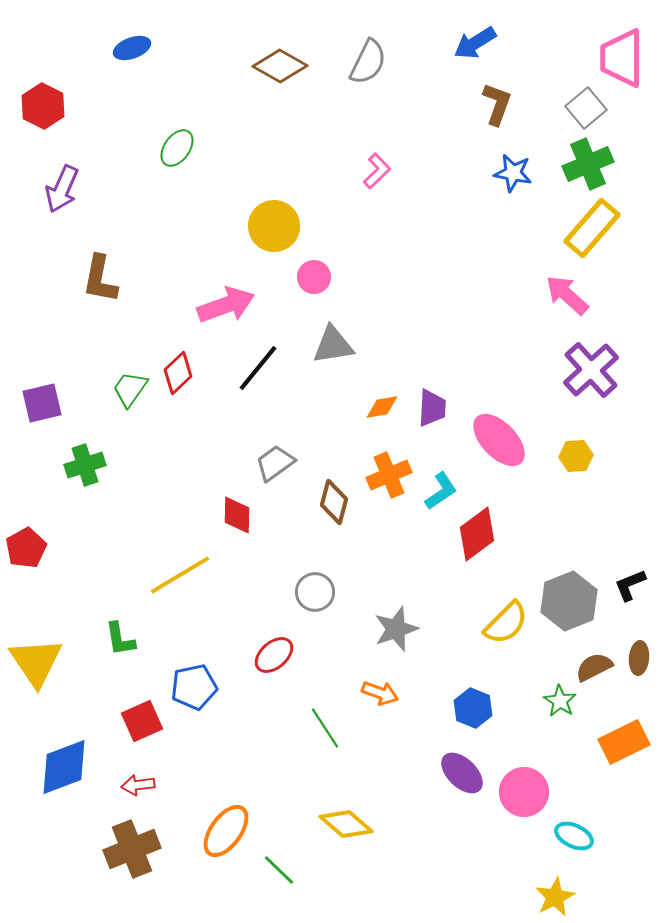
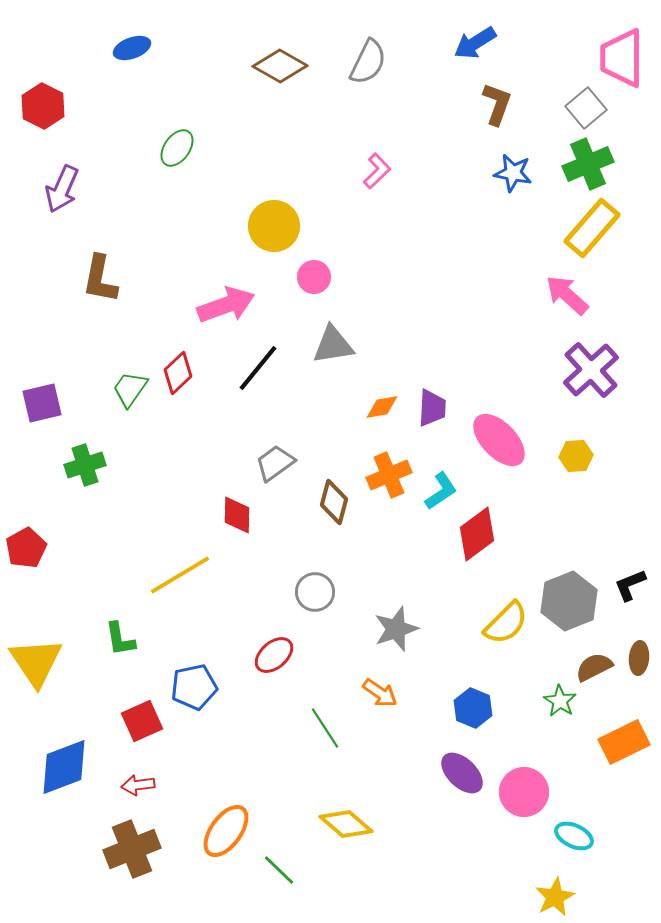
orange arrow at (380, 693): rotated 15 degrees clockwise
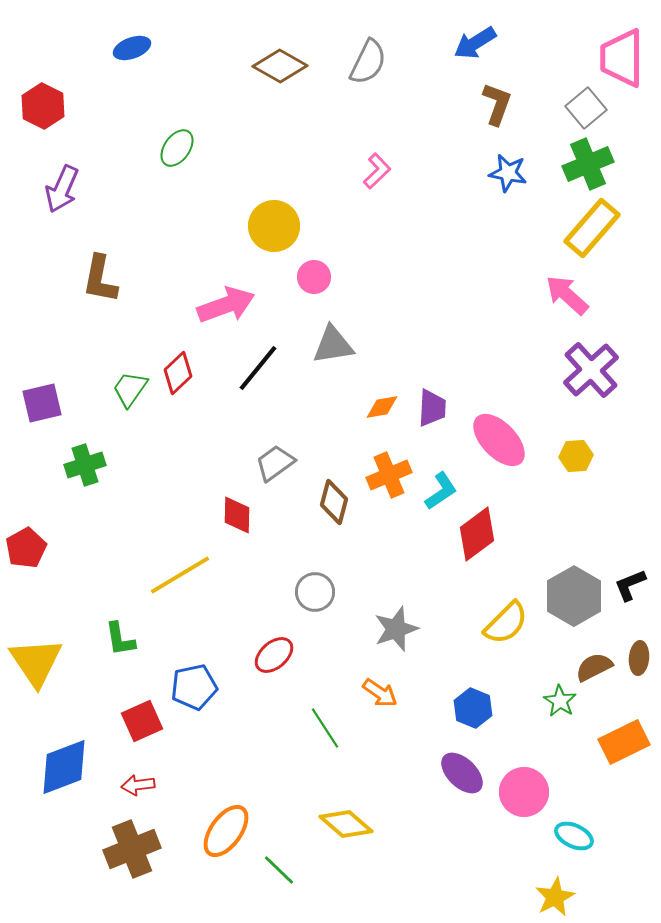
blue star at (513, 173): moved 5 px left
gray hexagon at (569, 601): moved 5 px right, 5 px up; rotated 8 degrees counterclockwise
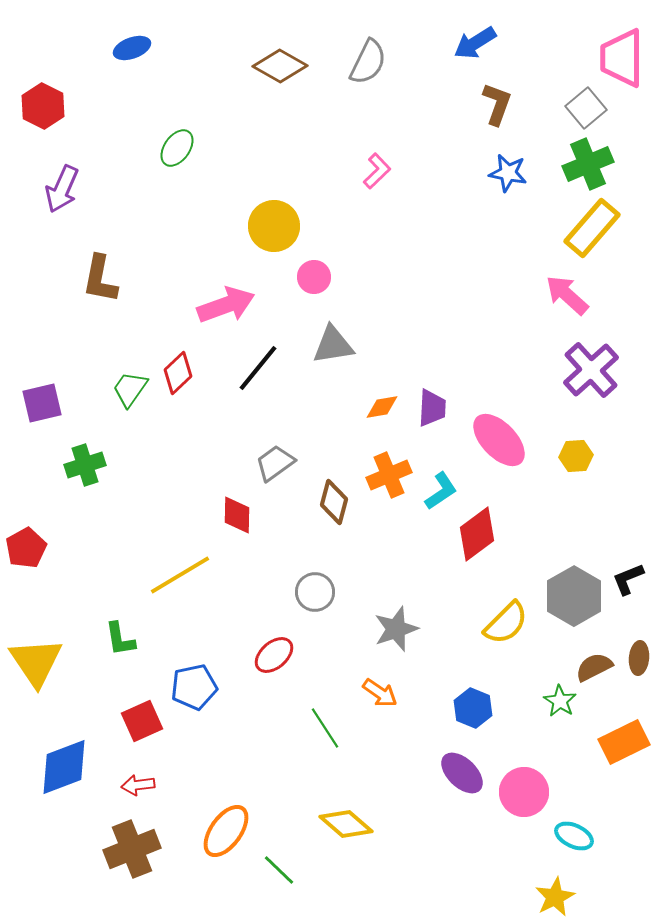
black L-shape at (630, 585): moved 2 px left, 6 px up
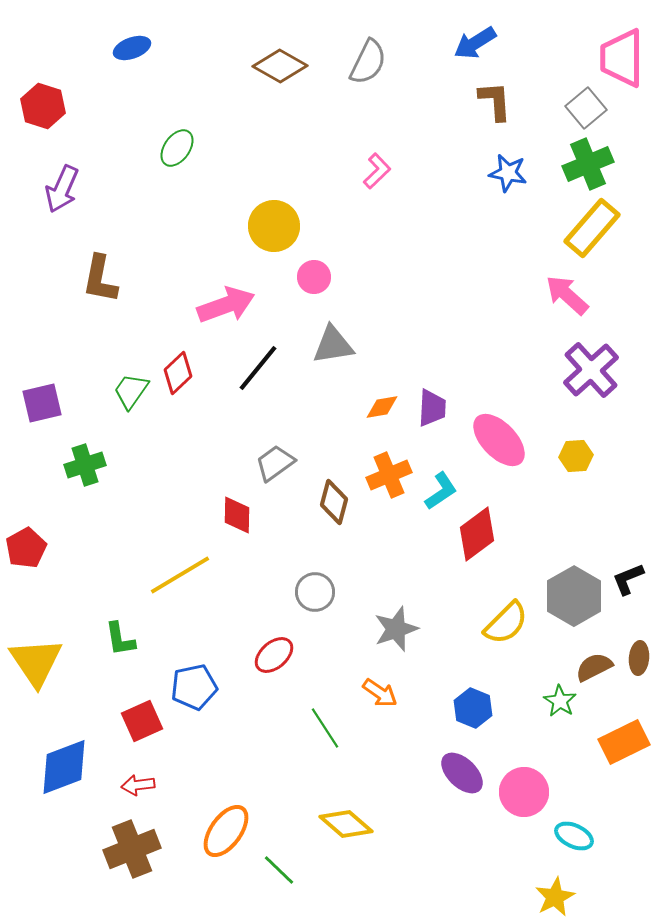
brown L-shape at (497, 104): moved 2 px left, 3 px up; rotated 24 degrees counterclockwise
red hexagon at (43, 106): rotated 9 degrees counterclockwise
green trapezoid at (130, 389): moved 1 px right, 2 px down
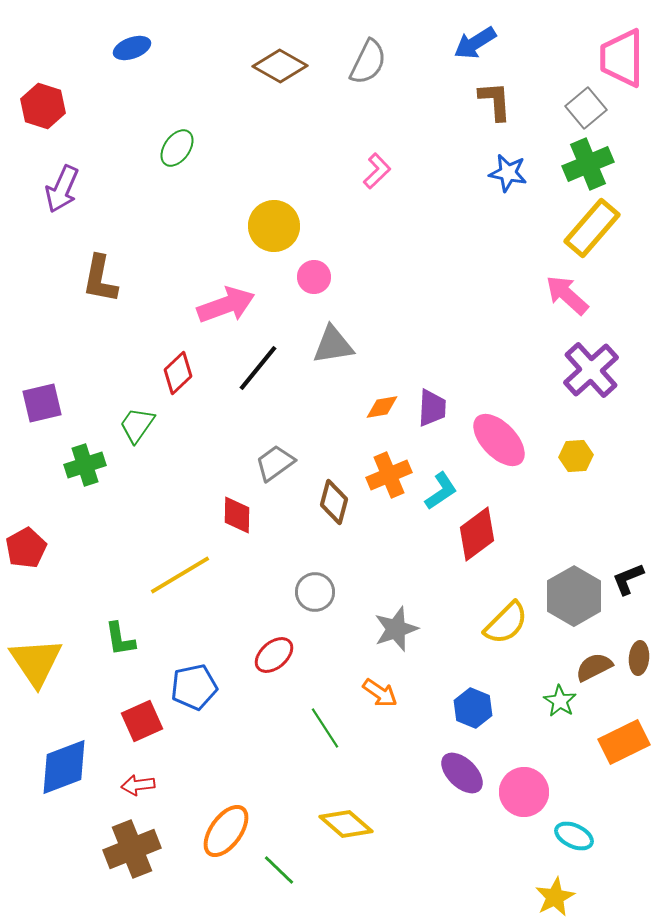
green trapezoid at (131, 391): moved 6 px right, 34 px down
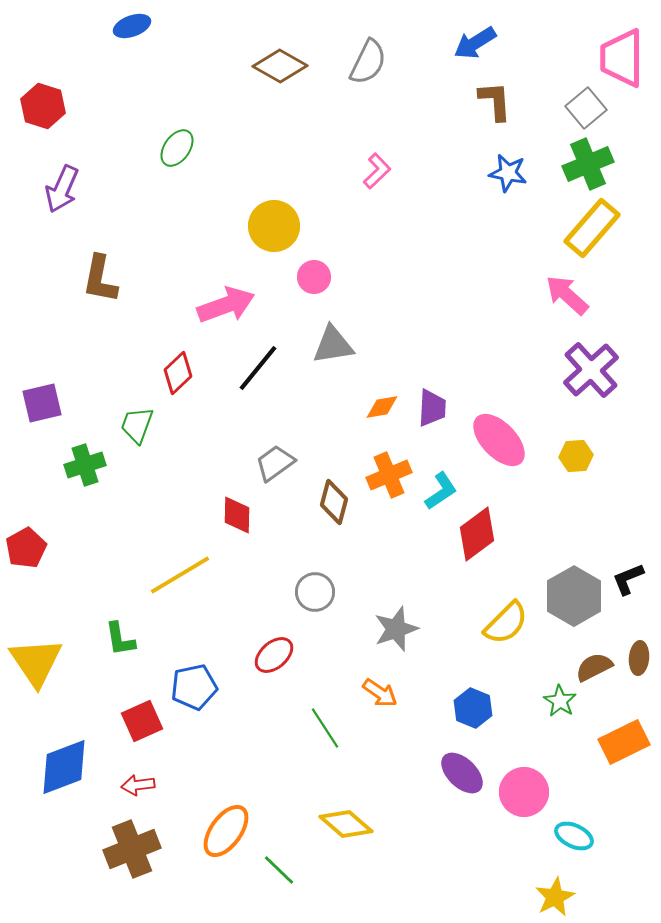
blue ellipse at (132, 48): moved 22 px up
green trapezoid at (137, 425): rotated 15 degrees counterclockwise
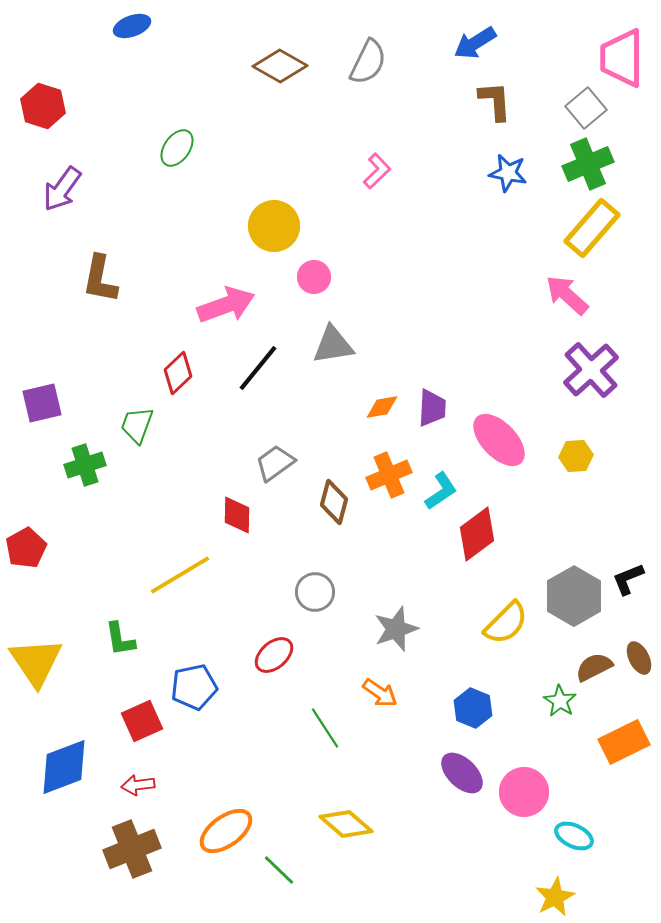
purple arrow at (62, 189): rotated 12 degrees clockwise
brown ellipse at (639, 658): rotated 32 degrees counterclockwise
orange ellipse at (226, 831): rotated 18 degrees clockwise
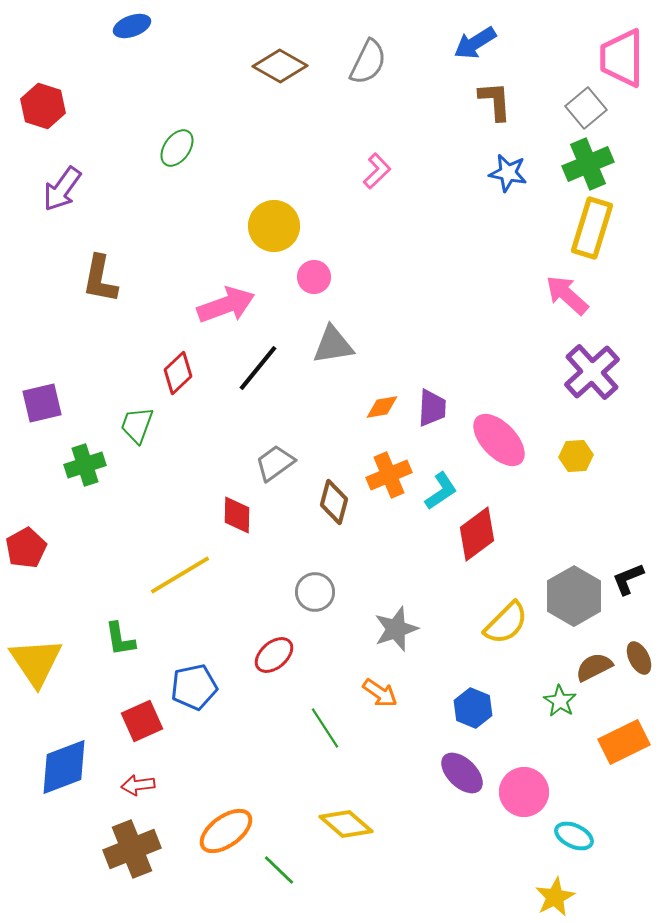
yellow rectangle at (592, 228): rotated 24 degrees counterclockwise
purple cross at (591, 370): moved 1 px right, 2 px down
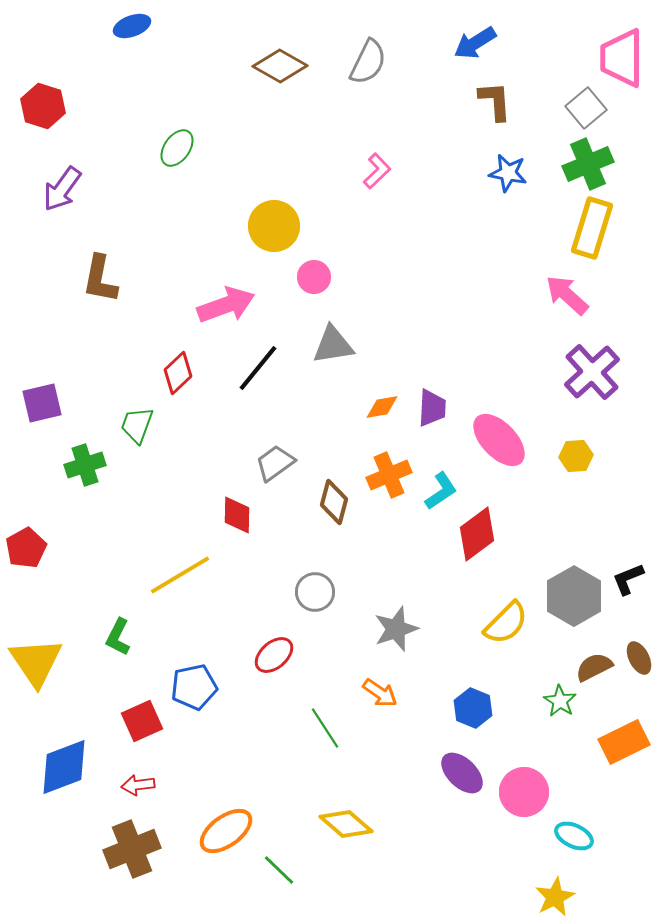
green L-shape at (120, 639): moved 2 px left, 2 px up; rotated 36 degrees clockwise
